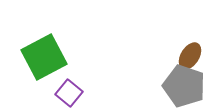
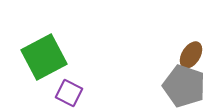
brown ellipse: moved 1 px right, 1 px up
purple square: rotated 12 degrees counterclockwise
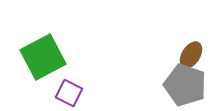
green square: moved 1 px left
gray pentagon: moved 1 px right, 1 px up
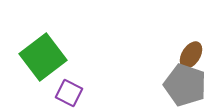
green square: rotated 9 degrees counterclockwise
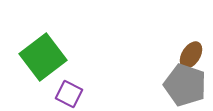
purple square: moved 1 px down
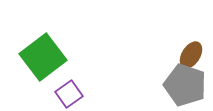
purple square: rotated 28 degrees clockwise
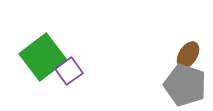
brown ellipse: moved 3 px left
purple square: moved 23 px up
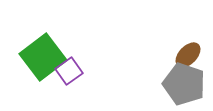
brown ellipse: rotated 12 degrees clockwise
gray pentagon: moved 1 px left, 1 px up
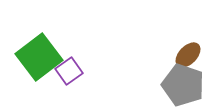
green square: moved 4 px left
gray pentagon: moved 1 px left, 1 px down
